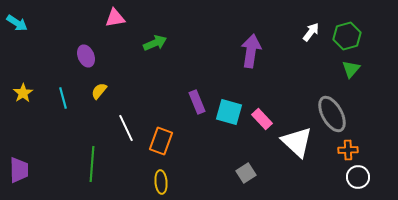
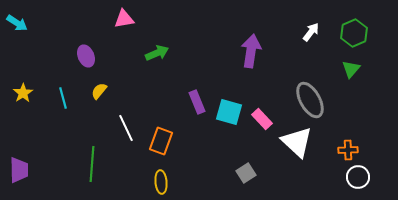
pink triangle: moved 9 px right, 1 px down
green hexagon: moved 7 px right, 3 px up; rotated 8 degrees counterclockwise
green arrow: moved 2 px right, 10 px down
gray ellipse: moved 22 px left, 14 px up
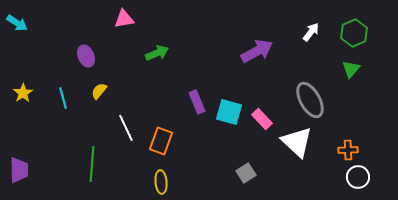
purple arrow: moved 6 px right; rotated 52 degrees clockwise
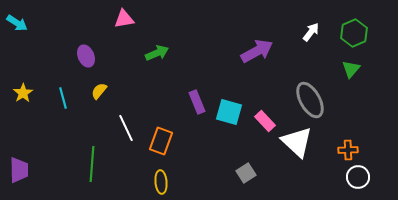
pink rectangle: moved 3 px right, 2 px down
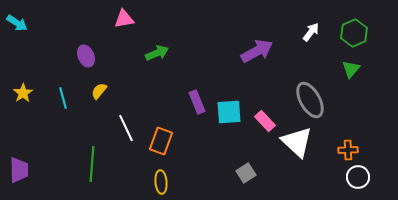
cyan square: rotated 20 degrees counterclockwise
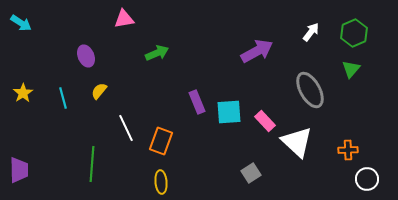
cyan arrow: moved 4 px right
gray ellipse: moved 10 px up
gray square: moved 5 px right
white circle: moved 9 px right, 2 px down
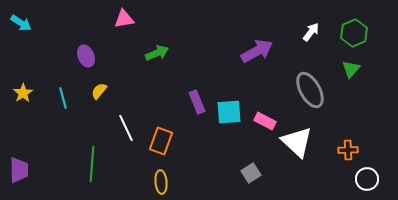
pink rectangle: rotated 20 degrees counterclockwise
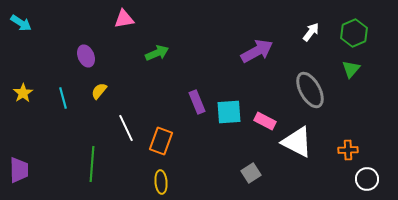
white triangle: rotated 16 degrees counterclockwise
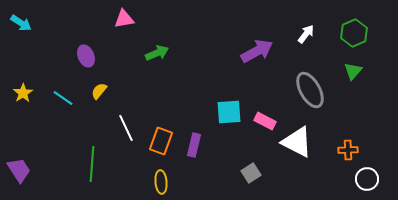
white arrow: moved 5 px left, 2 px down
green triangle: moved 2 px right, 2 px down
cyan line: rotated 40 degrees counterclockwise
purple rectangle: moved 3 px left, 43 px down; rotated 35 degrees clockwise
purple trapezoid: rotated 32 degrees counterclockwise
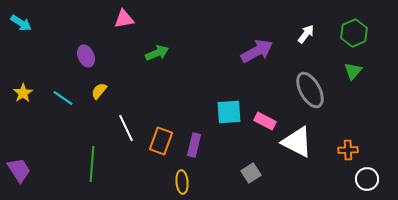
yellow ellipse: moved 21 px right
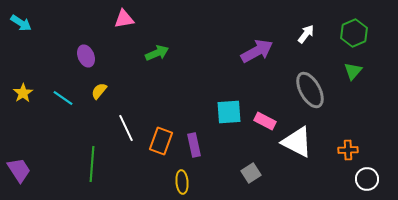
purple rectangle: rotated 25 degrees counterclockwise
